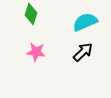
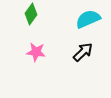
green diamond: rotated 20 degrees clockwise
cyan semicircle: moved 3 px right, 3 px up
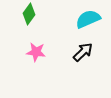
green diamond: moved 2 px left
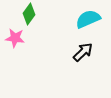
pink star: moved 21 px left, 14 px up
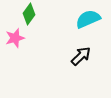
pink star: rotated 24 degrees counterclockwise
black arrow: moved 2 px left, 4 px down
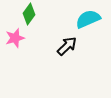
black arrow: moved 14 px left, 10 px up
